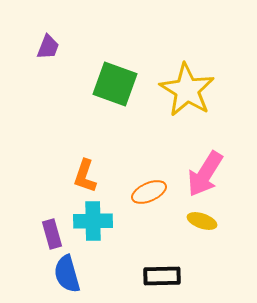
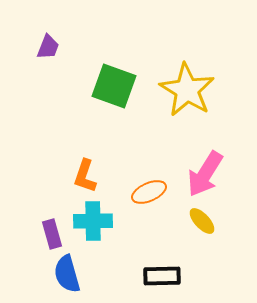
green square: moved 1 px left, 2 px down
yellow ellipse: rotated 28 degrees clockwise
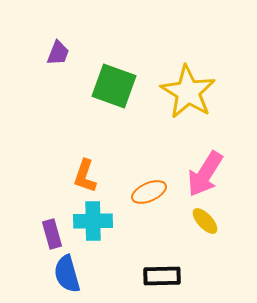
purple trapezoid: moved 10 px right, 6 px down
yellow star: moved 1 px right, 2 px down
yellow ellipse: moved 3 px right
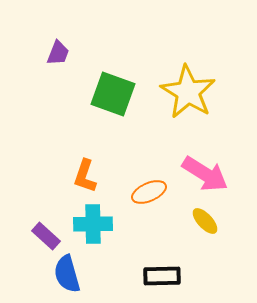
green square: moved 1 px left, 8 px down
pink arrow: rotated 90 degrees counterclockwise
cyan cross: moved 3 px down
purple rectangle: moved 6 px left, 2 px down; rotated 32 degrees counterclockwise
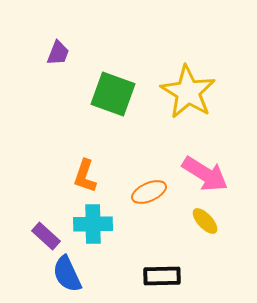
blue semicircle: rotated 9 degrees counterclockwise
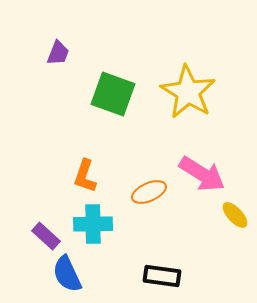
pink arrow: moved 3 px left
yellow ellipse: moved 30 px right, 6 px up
black rectangle: rotated 9 degrees clockwise
